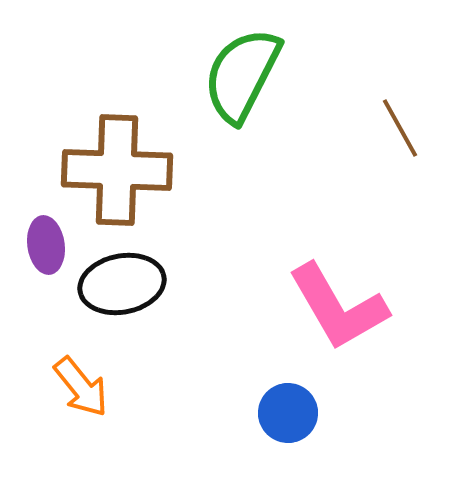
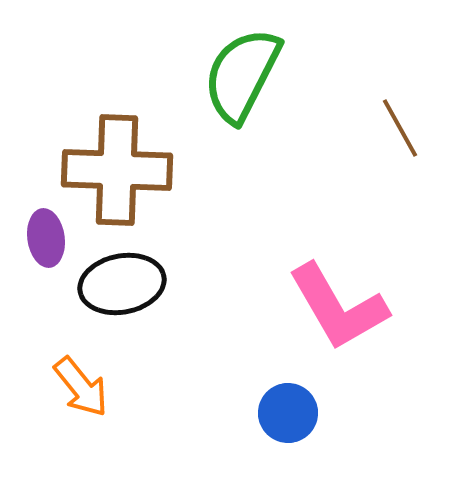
purple ellipse: moved 7 px up
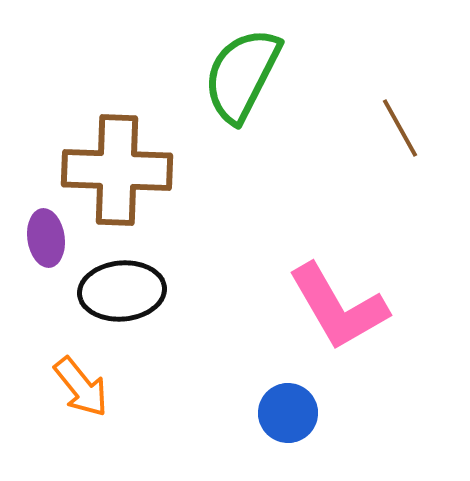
black ellipse: moved 7 px down; rotated 6 degrees clockwise
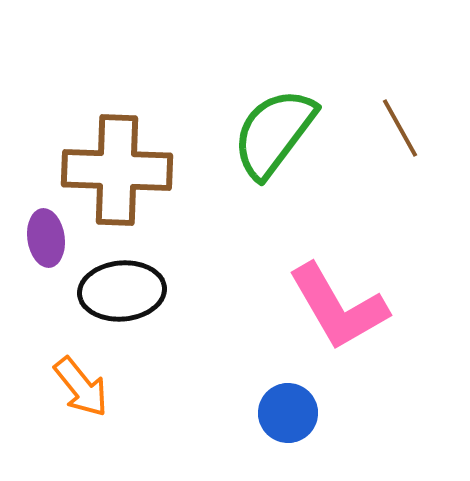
green semicircle: moved 32 px right, 58 px down; rotated 10 degrees clockwise
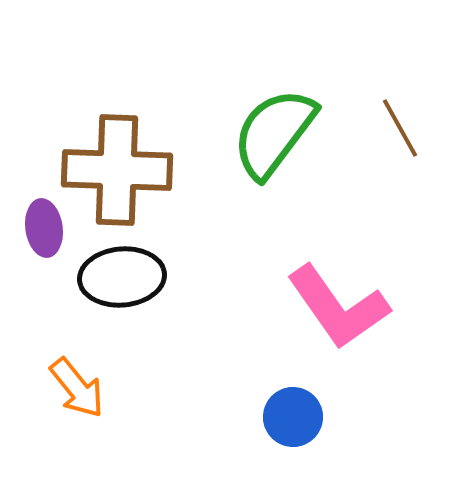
purple ellipse: moved 2 px left, 10 px up
black ellipse: moved 14 px up
pink L-shape: rotated 5 degrees counterclockwise
orange arrow: moved 4 px left, 1 px down
blue circle: moved 5 px right, 4 px down
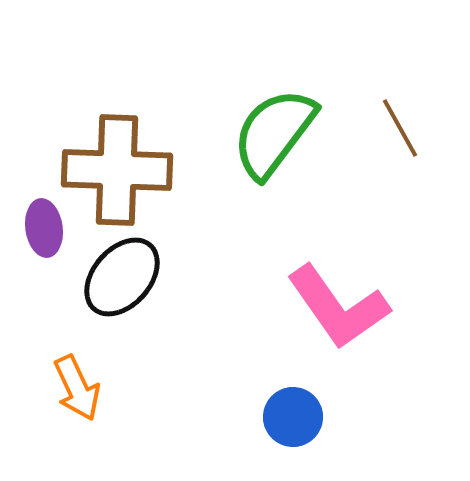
black ellipse: rotated 44 degrees counterclockwise
orange arrow: rotated 14 degrees clockwise
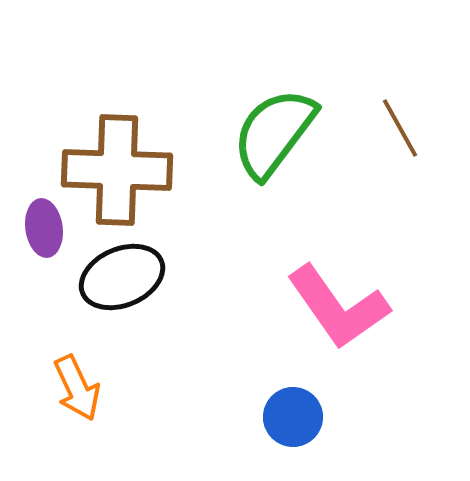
black ellipse: rotated 26 degrees clockwise
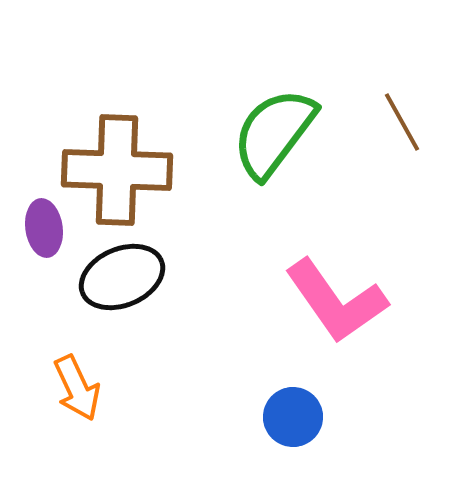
brown line: moved 2 px right, 6 px up
pink L-shape: moved 2 px left, 6 px up
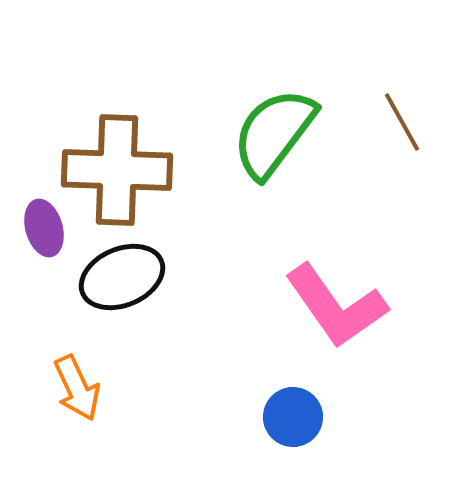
purple ellipse: rotated 8 degrees counterclockwise
pink L-shape: moved 5 px down
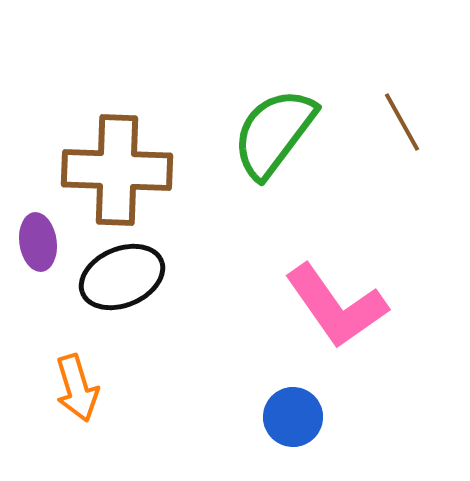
purple ellipse: moved 6 px left, 14 px down; rotated 8 degrees clockwise
orange arrow: rotated 8 degrees clockwise
